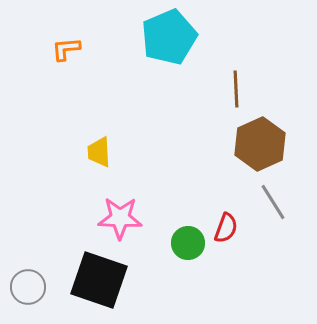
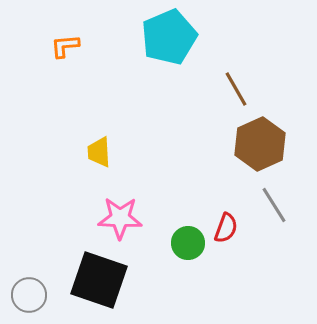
orange L-shape: moved 1 px left, 3 px up
brown line: rotated 27 degrees counterclockwise
gray line: moved 1 px right, 3 px down
gray circle: moved 1 px right, 8 px down
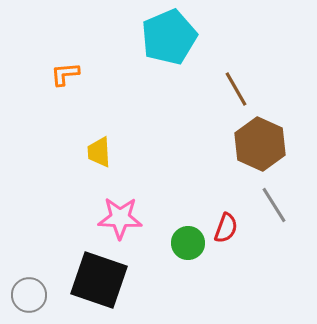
orange L-shape: moved 28 px down
brown hexagon: rotated 12 degrees counterclockwise
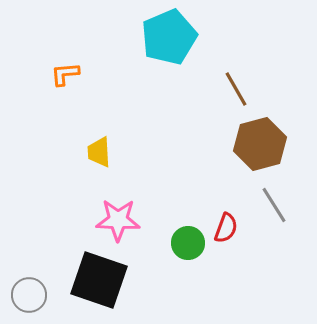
brown hexagon: rotated 21 degrees clockwise
pink star: moved 2 px left, 2 px down
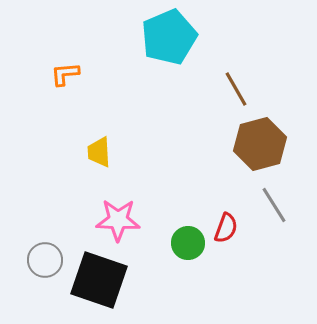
gray circle: moved 16 px right, 35 px up
